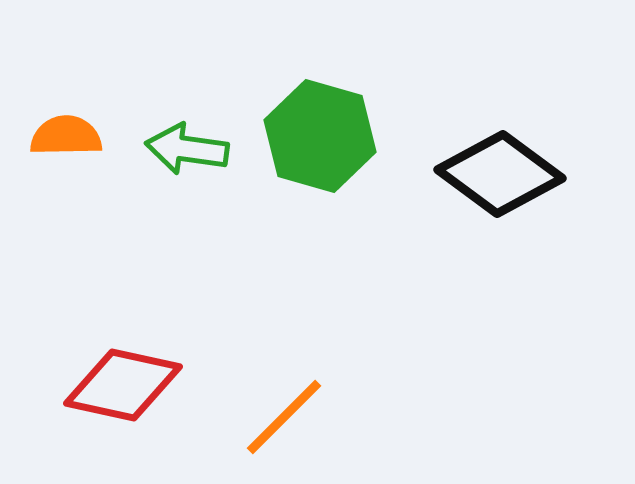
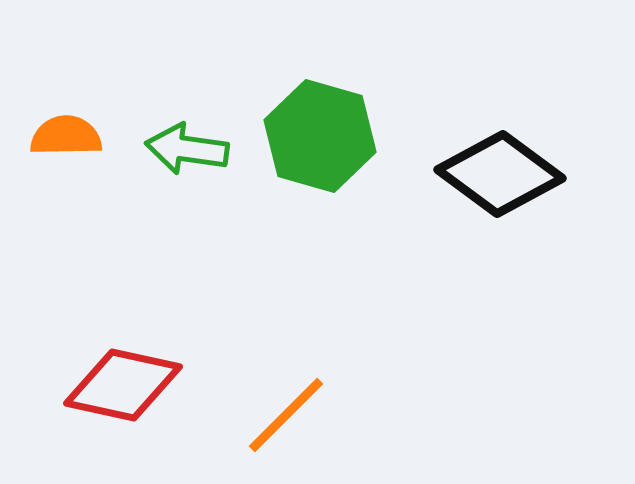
orange line: moved 2 px right, 2 px up
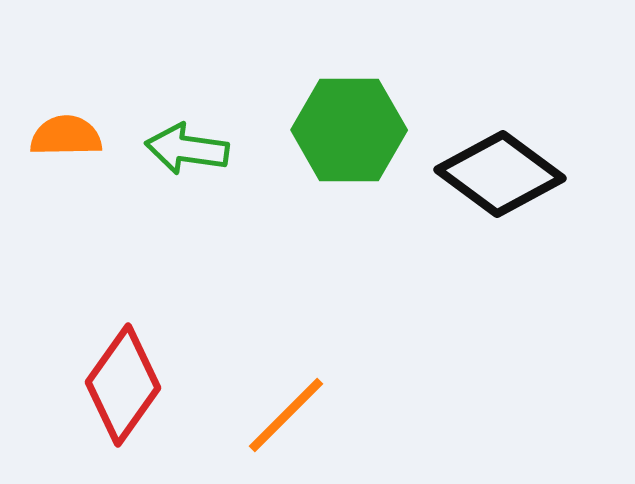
green hexagon: moved 29 px right, 6 px up; rotated 16 degrees counterclockwise
red diamond: rotated 67 degrees counterclockwise
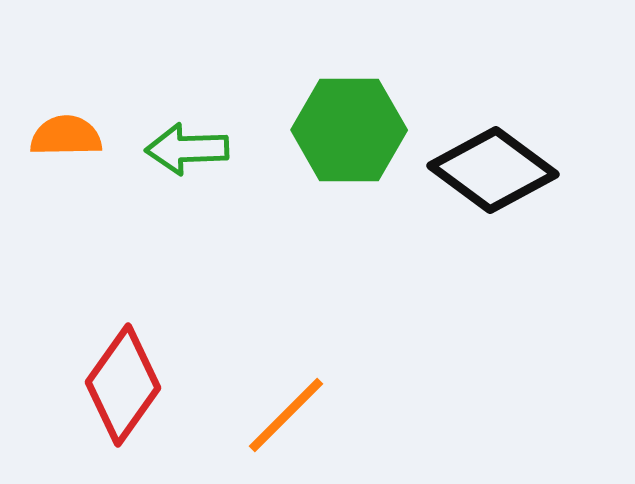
green arrow: rotated 10 degrees counterclockwise
black diamond: moved 7 px left, 4 px up
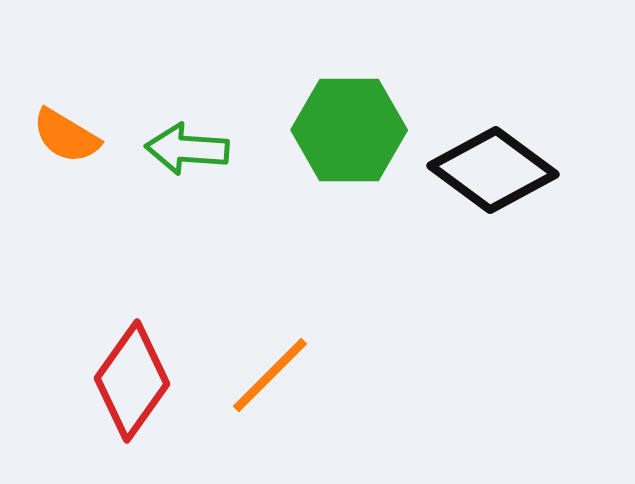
orange semicircle: rotated 148 degrees counterclockwise
green arrow: rotated 6 degrees clockwise
red diamond: moved 9 px right, 4 px up
orange line: moved 16 px left, 40 px up
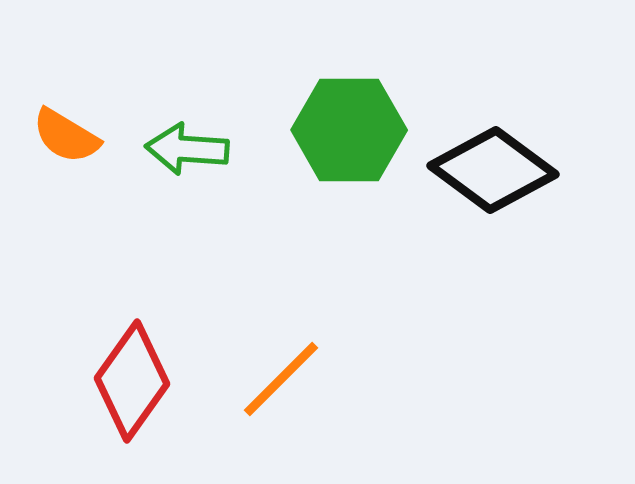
orange line: moved 11 px right, 4 px down
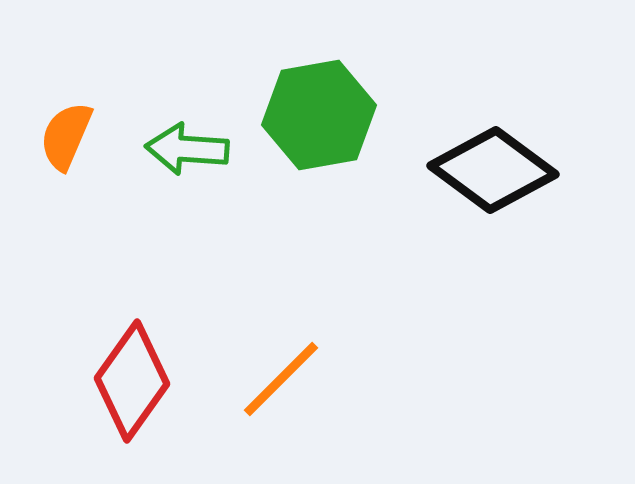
green hexagon: moved 30 px left, 15 px up; rotated 10 degrees counterclockwise
orange semicircle: rotated 82 degrees clockwise
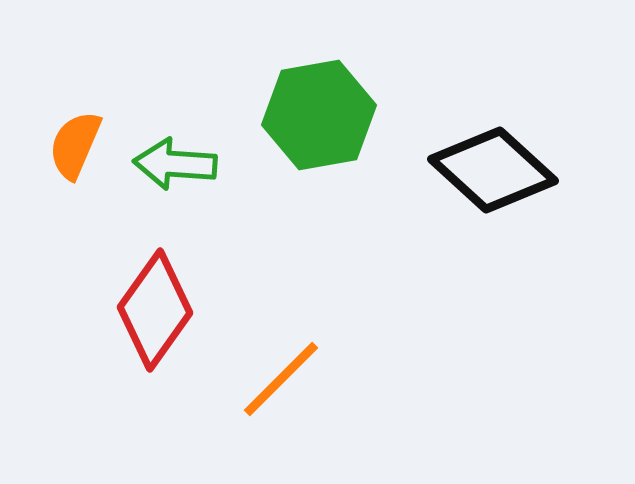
orange semicircle: moved 9 px right, 9 px down
green arrow: moved 12 px left, 15 px down
black diamond: rotated 6 degrees clockwise
red diamond: moved 23 px right, 71 px up
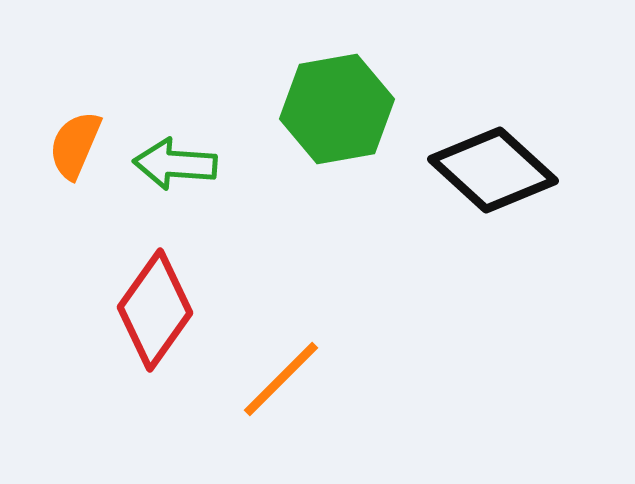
green hexagon: moved 18 px right, 6 px up
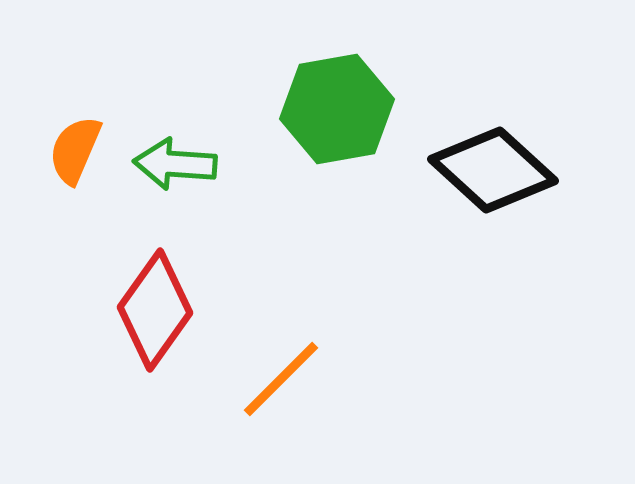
orange semicircle: moved 5 px down
